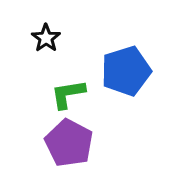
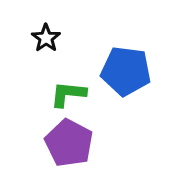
blue pentagon: rotated 24 degrees clockwise
green L-shape: rotated 15 degrees clockwise
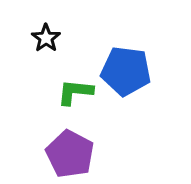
green L-shape: moved 7 px right, 2 px up
purple pentagon: moved 1 px right, 11 px down
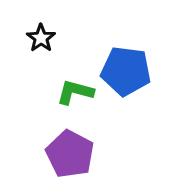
black star: moved 5 px left
green L-shape: rotated 9 degrees clockwise
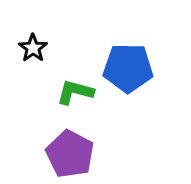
black star: moved 8 px left, 10 px down
blue pentagon: moved 2 px right, 3 px up; rotated 6 degrees counterclockwise
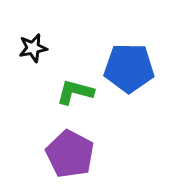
black star: rotated 24 degrees clockwise
blue pentagon: moved 1 px right
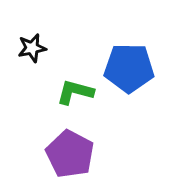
black star: moved 1 px left
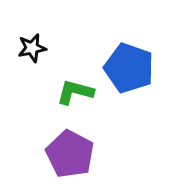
blue pentagon: rotated 18 degrees clockwise
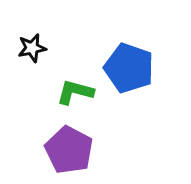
purple pentagon: moved 1 px left, 4 px up
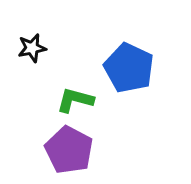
blue pentagon: rotated 6 degrees clockwise
green L-shape: moved 8 px down
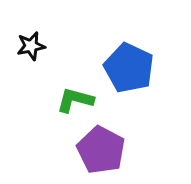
black star: moved 1 px left, 2 px up
purple pentagon: moved 32 px right
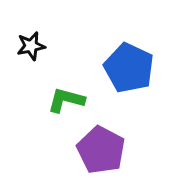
green L-shape: moved 9 px left
